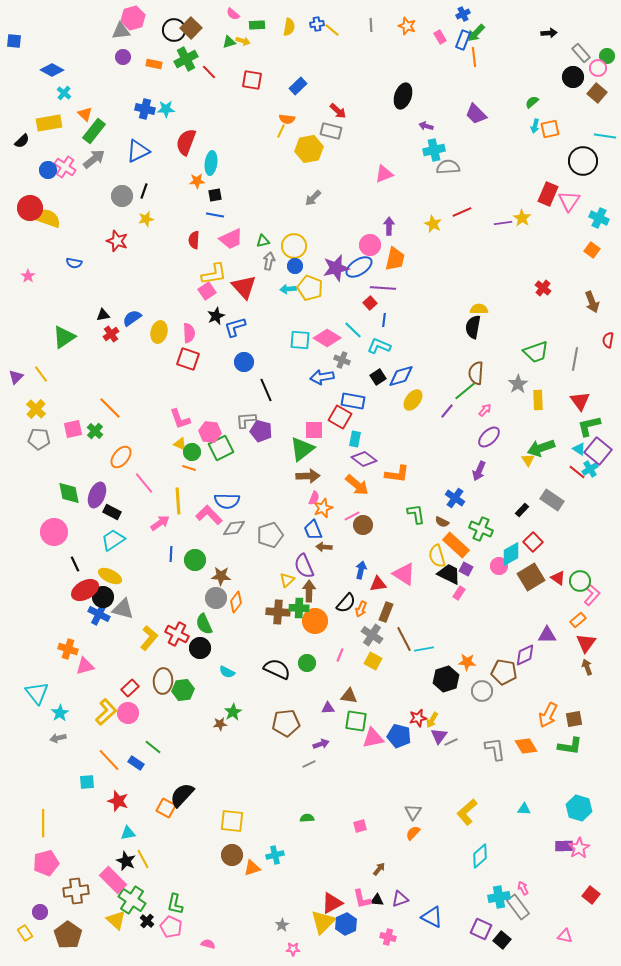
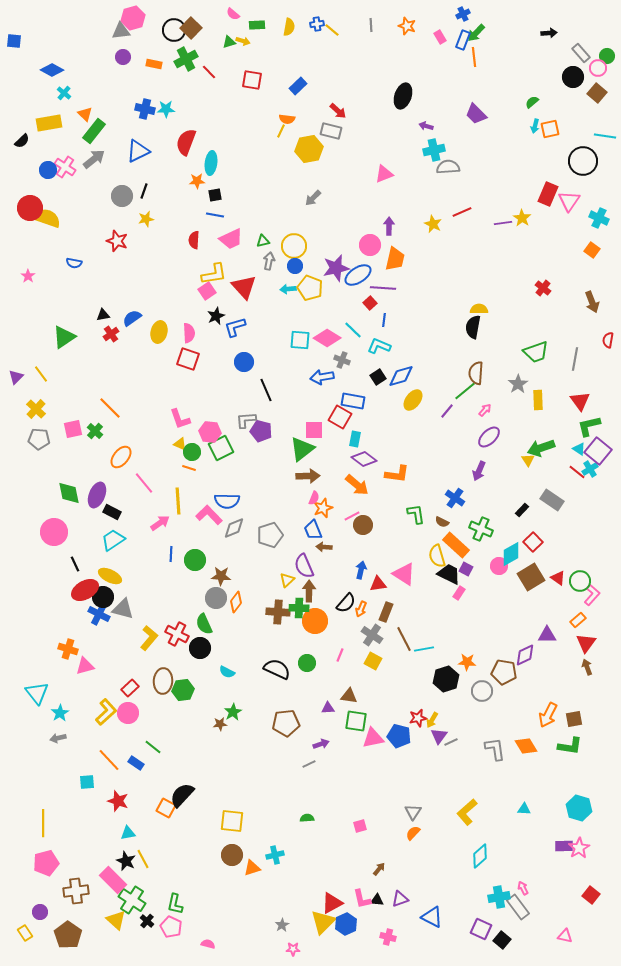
blue ellipse at (359, 267): moved 1 px left, 8 px down
gray diamond at (234, 528): rotated 15 degrees counterclockwise
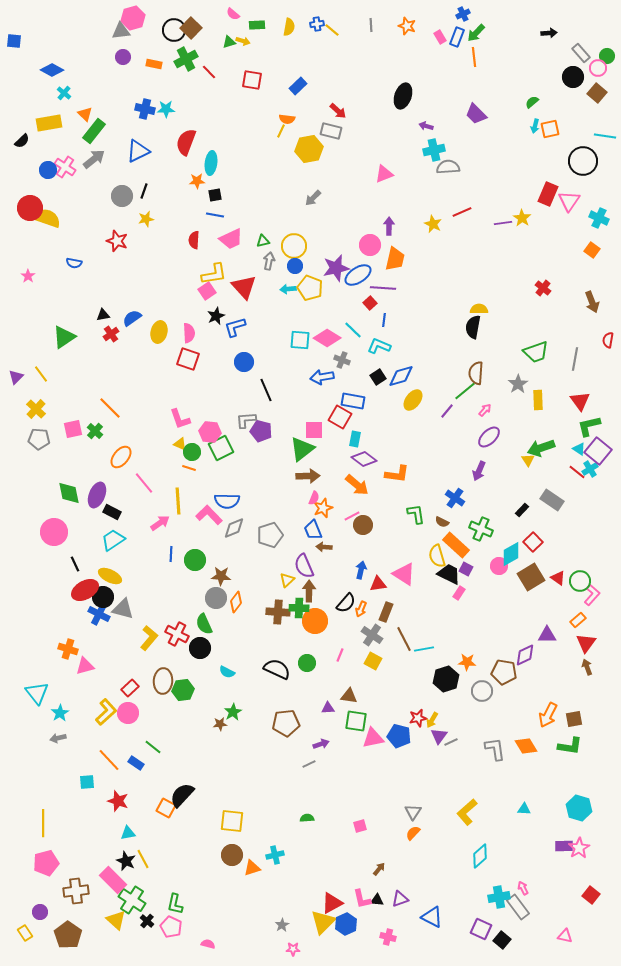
blue rectangle at (463, 40): moved 6 px left, 3 px up
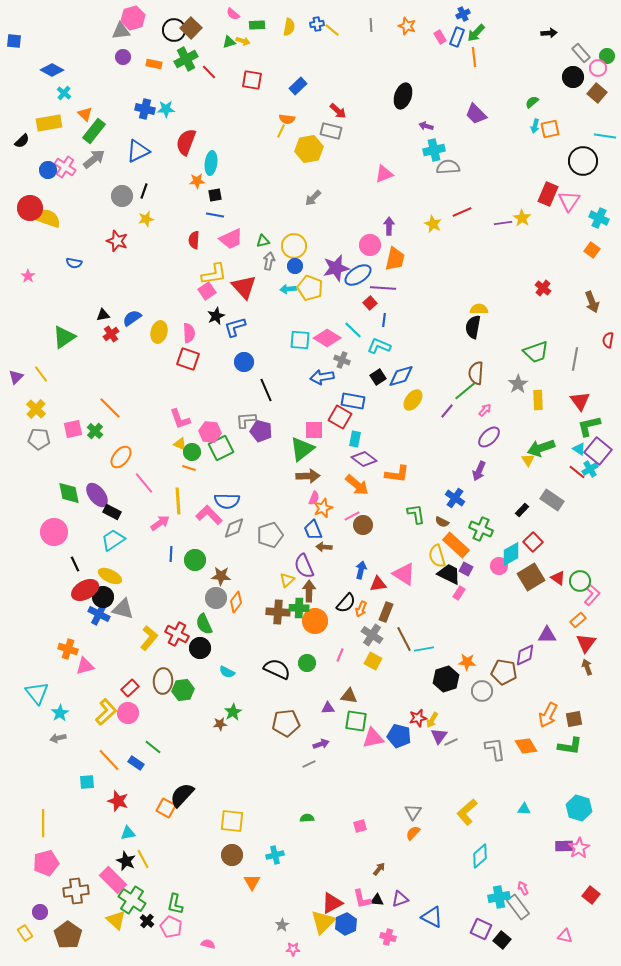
purple ellipse at (97, 495): rotated 60 degrees counterclockwise
orange triangle at (252, 868): moved 14 px down; rotated 42 degrees counterclockwise
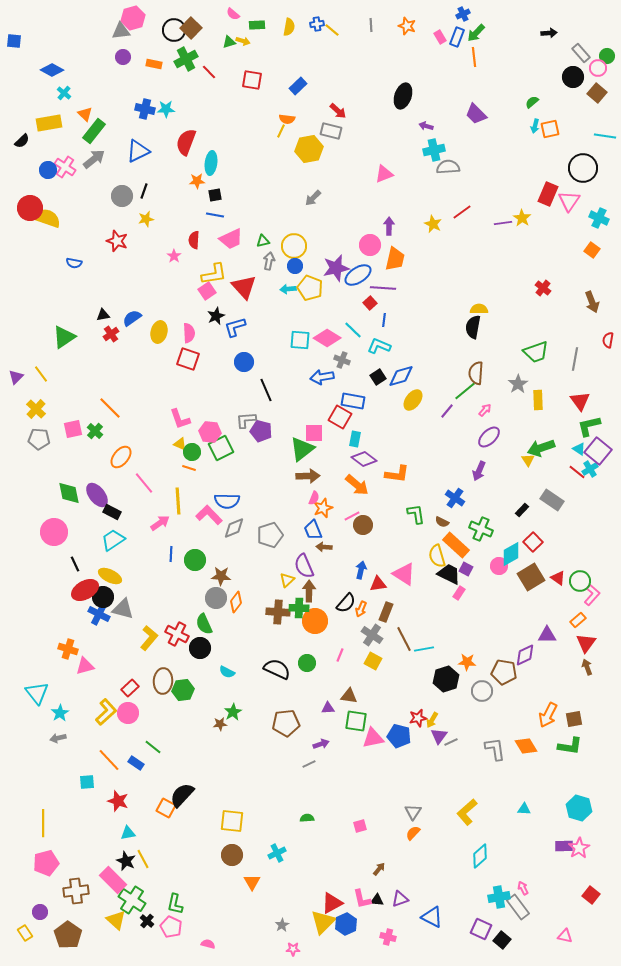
black circle at (583, 161): moved 7 px down
red line at (462, 212): rotated 12 degrees counterclockwise
pink star at (28, 276): moved 146 px right, 20 px up
pink square at (314, 430): moved 3 px down
cyan cross at (275, 855): moved 2 px right, 2 px up; rotated 12 degrees counterclockwise
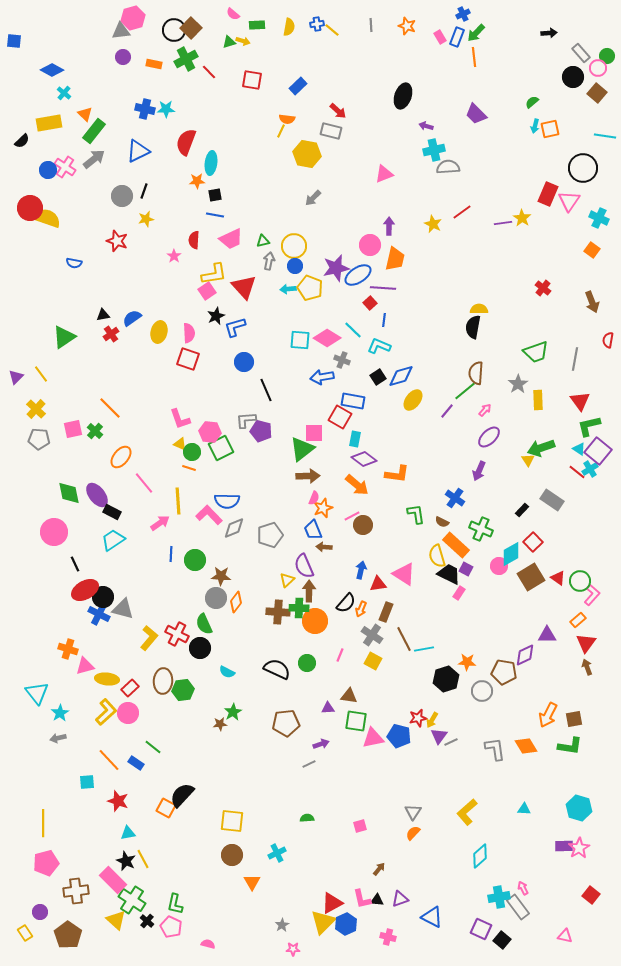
yellow hexagon at (309, 149): moved 2 px left, 5 px down; rotated 20 degrees clockwise
yellow ellipse at (110, 576): moved 3 px left, 103 px down; rotated 20 degrees counterclockwise
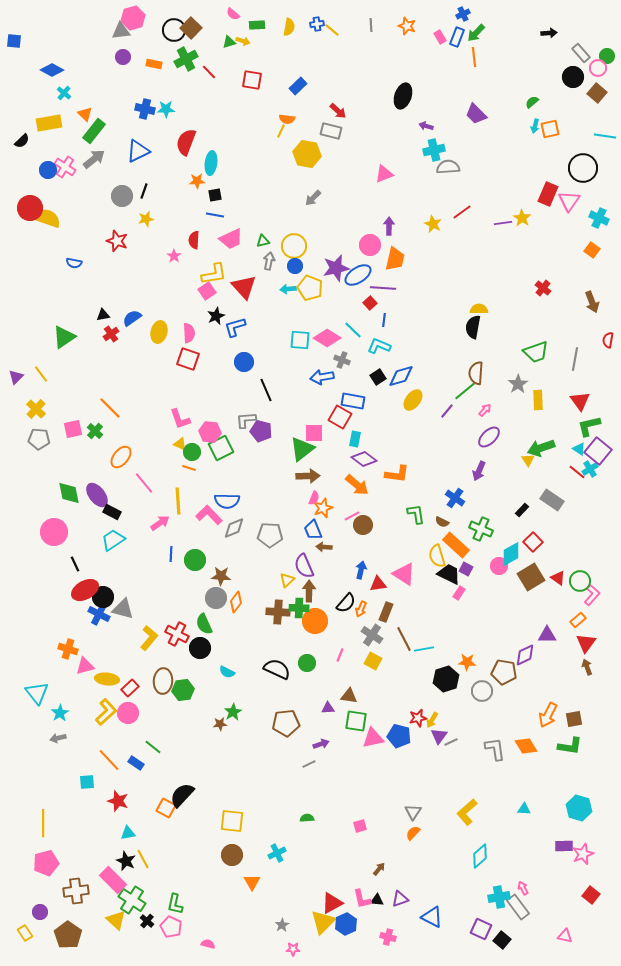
gray pentagon at (270, 535): rotated 20 degrees clockwise
pink star at (579, 848): moved 4 px right, 6 px down; rotated 10 degrees clockwise
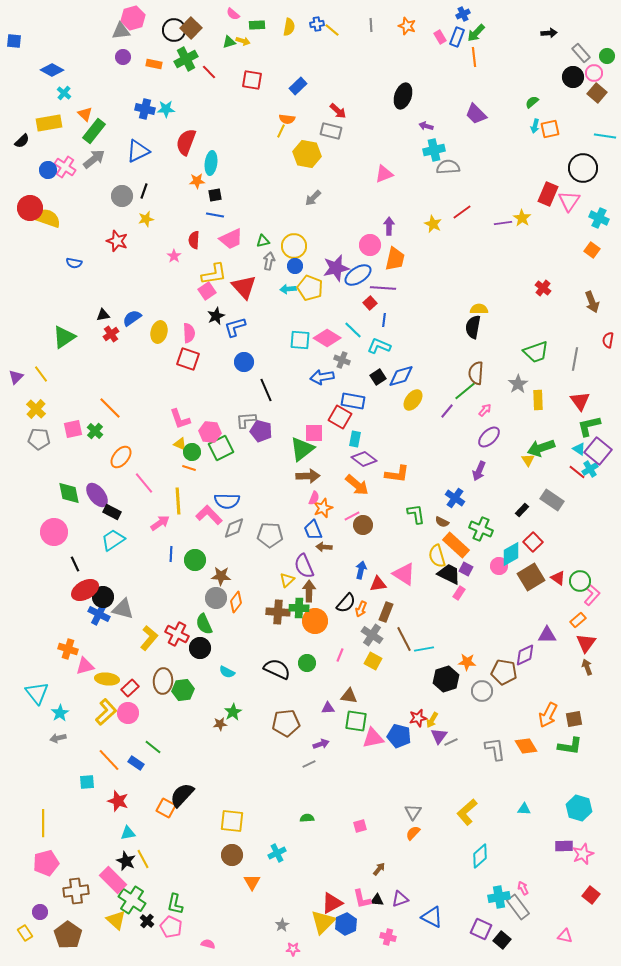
pink circle at (598, 68): moved 4 px left, 5 px down
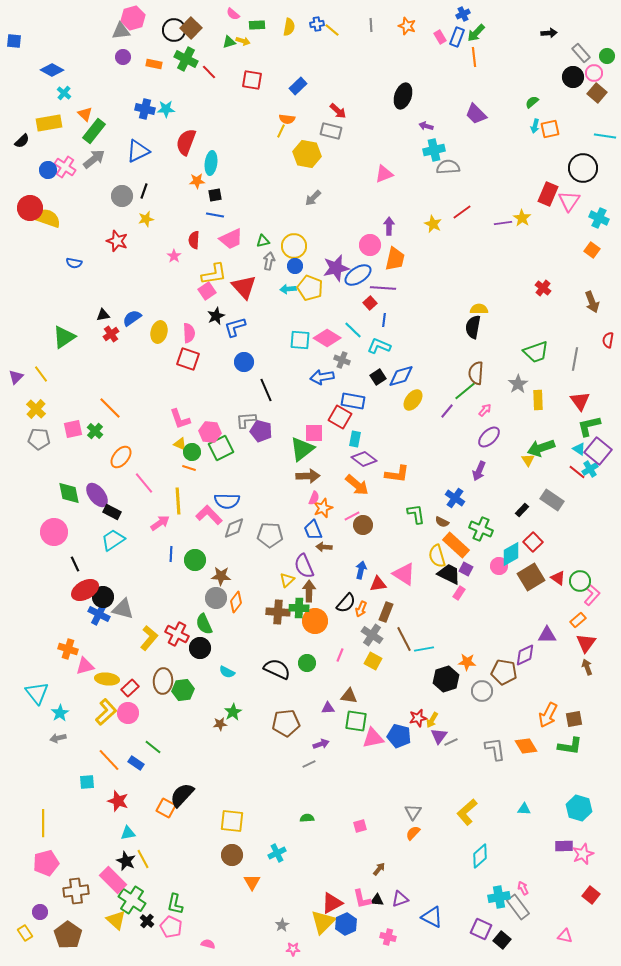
green cross at (186, 59): rotated 35 degrees counterclockwise
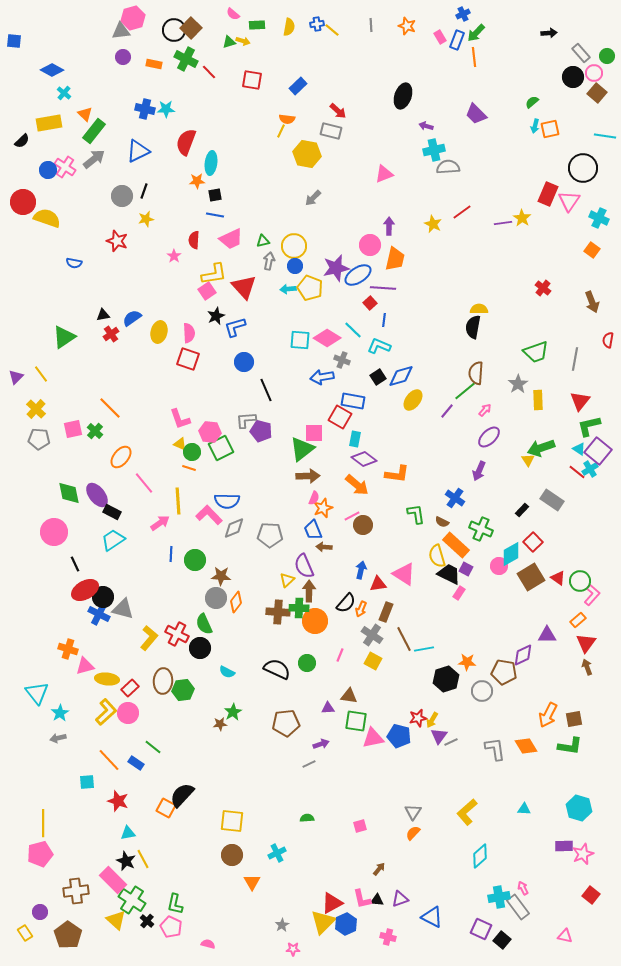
blue rectangle at (457, 37): moved 3 px down
red circle at (30, 208): moved 7 px left, 6 px up
red triangle at (580, 401): rotated 15 degrees clockwise
purple diamond at (525, 655): moved 2 px left
pink pentagon at (46, 863): moved 6 px left, 9 px up
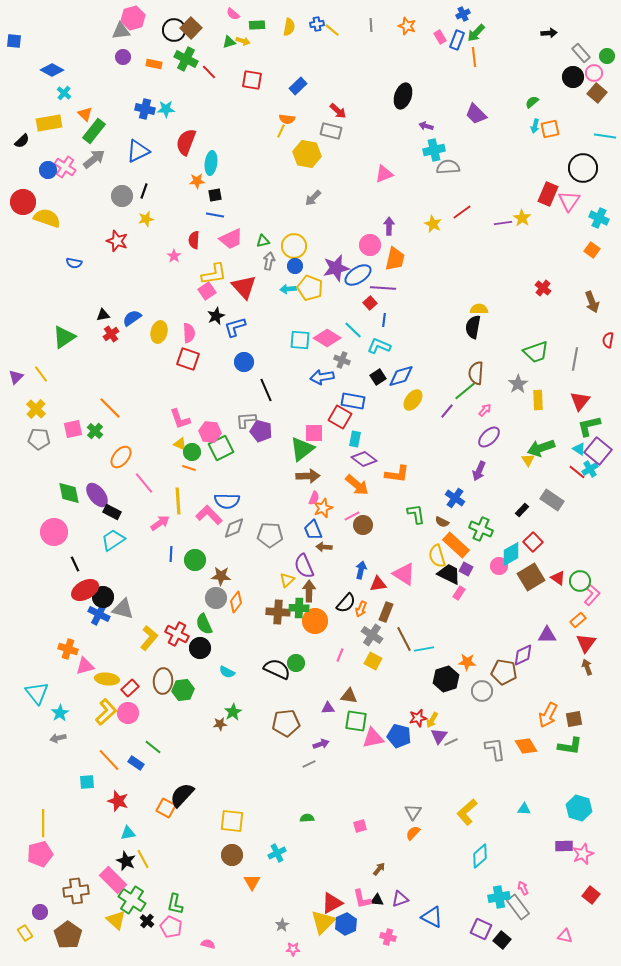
green circle at (307, 663): moved 11 px left
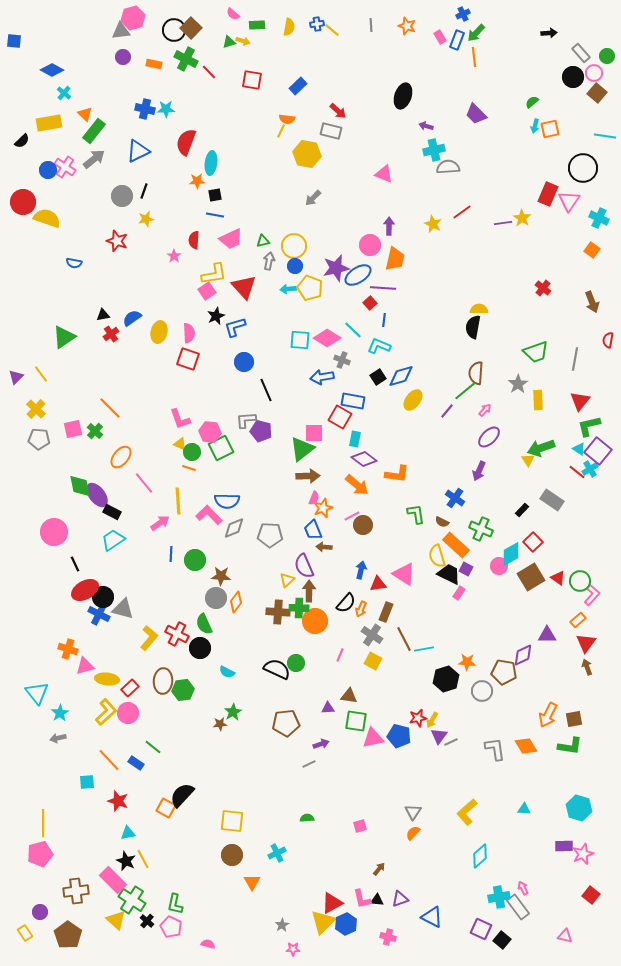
pink triangle at (384, 174): rotated 42 degrees clockwise
green diamond at (69, 493): moved 11 px right, 7 px up
